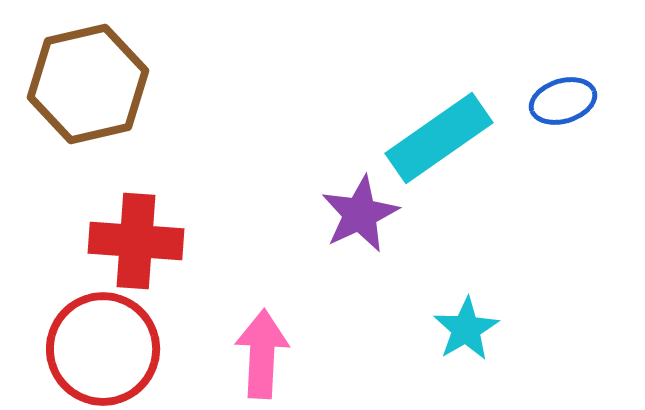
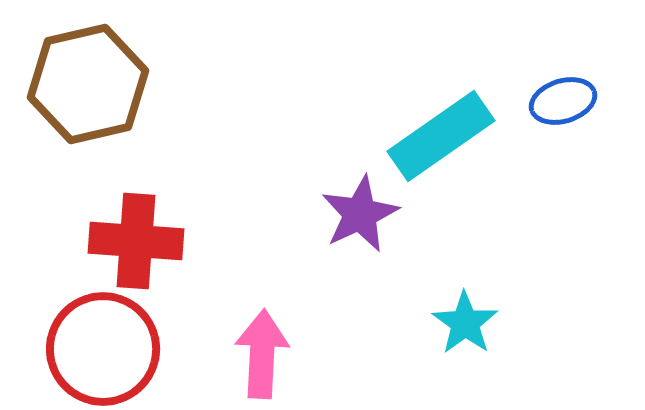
cyan rectangle: moved 2 px right, 2 px up
cyan star: moved 1 px left, 6 px up; rotated 6 degrees counterclockwise
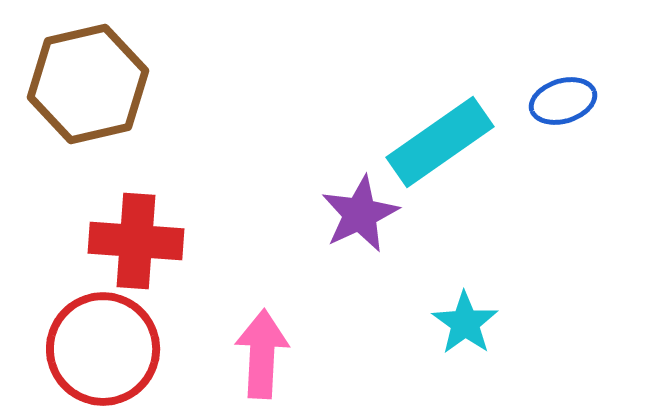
cyan rectangle: moved 1 px left, 6 px down
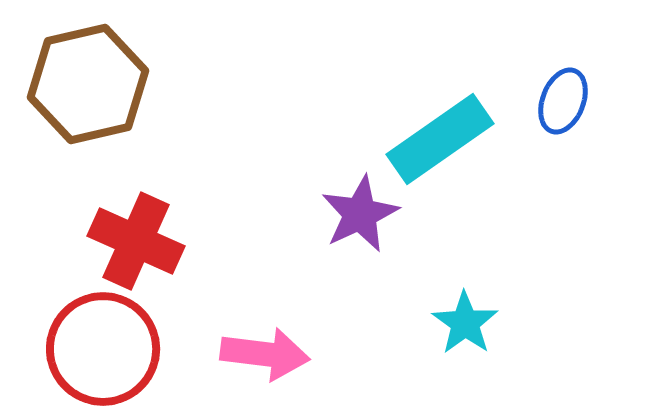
blue ellipse: rotated 52 degrees counterclockwise
cyan rectangle: moved 3 px up
red cross: rotated 20 degrees clockwise
pink arrow: moved 3 px right; rotated 94 degrees clockwise
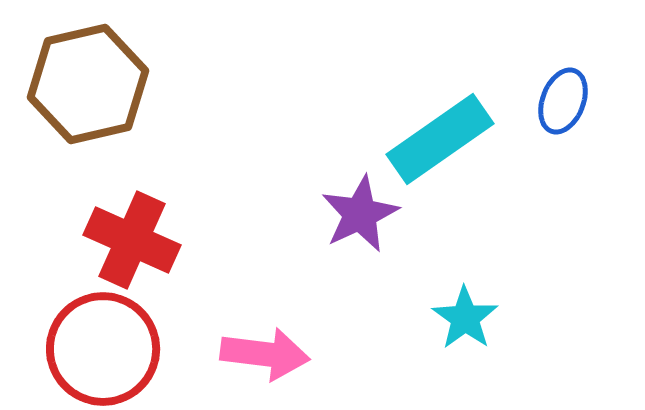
red cross: moved 4 px left, 1 px up
cyan star: moved 5 px up
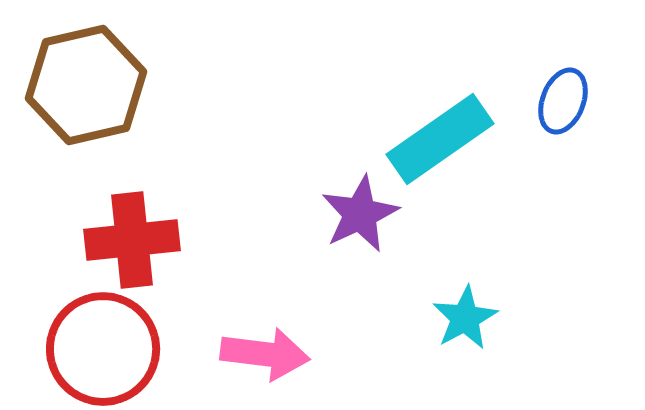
brown hexagon: moved 2 px left, 1 px down
red cross: rotated 30 degrees counterclockwise
cyan star: rotated 8 degrees clockwise
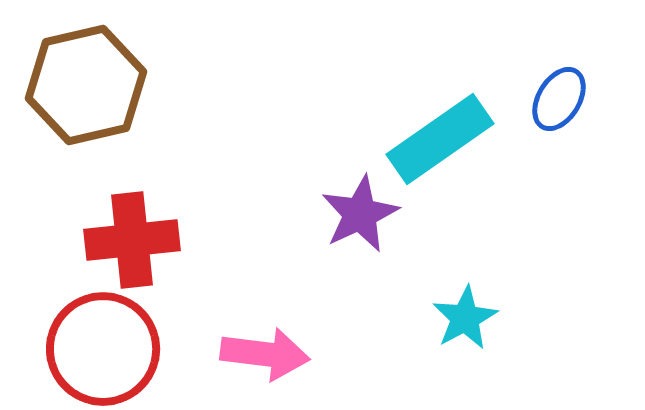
blue ellipse: moved 4 px left, 2 px up; rotated 10 degrees clockwise
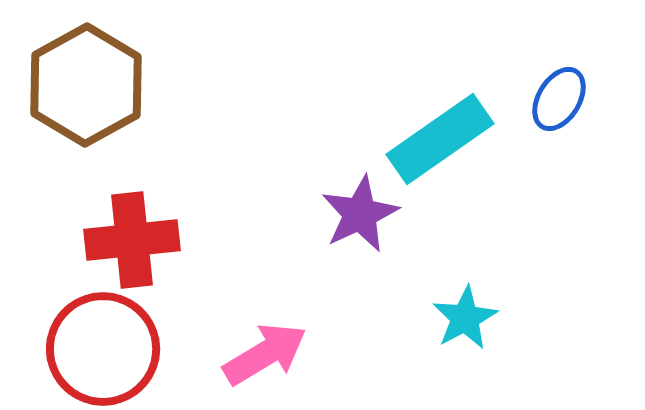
brown hexagon: rotated 16 degrees counterclockwise
pink arrow: rotated 38 degrees counterclockwise
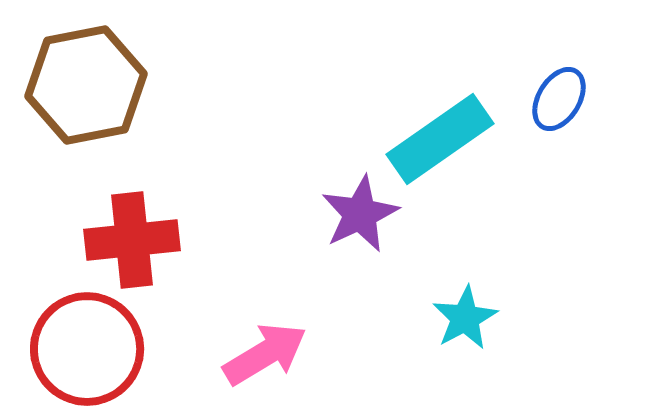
brown hexagon: rotated 18 degrees clockwise
red circle: moved 16 px left
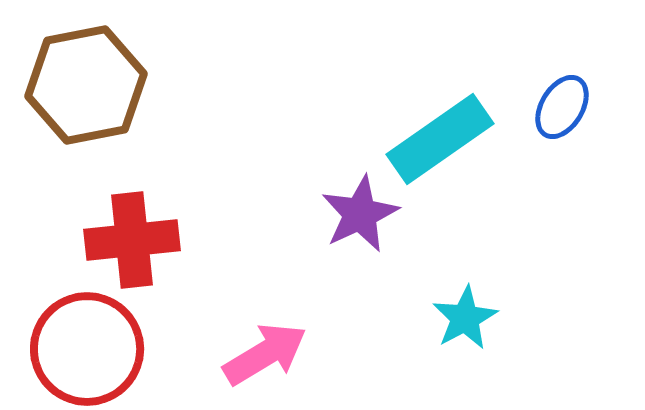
blue ellipse: moved 3 px right, 8 px down
